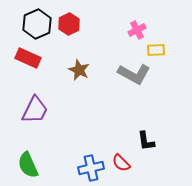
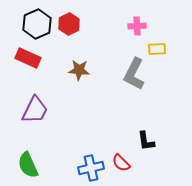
pink cross: moved 4 px up; rotated 24 degrees clockwise
yellow rectangle: moved 1 px right, 1 px up
brown star: rotated 20 degrees counterclockwise
gray L-shape: rotated 88 degrees clockwise
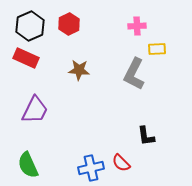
black hexagon: moved 7 px left, 2 px down
red rectangle: moved 2 px left
black L-shape: moved 5 px up
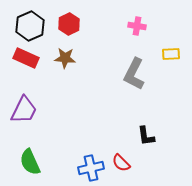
pink cross: rotated 12 degrees clockwise
yellow rectangle: moved 14 px right, 5 px down
brown star: moved 14 px left, 12 px up
purple trapezoid: moved 11 px left
green semicircle: moved 2 px right, 3 px up
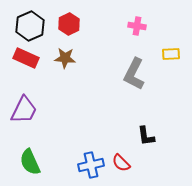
blue cross: moved 3 px up
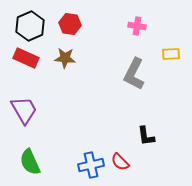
red hexagon: moved 1 px right; rotated 25 degrees counterclockwise
purple trapezoid: rotated 56 degrees counterclockwise
red semicircle: moved 1 px left, 1 px up
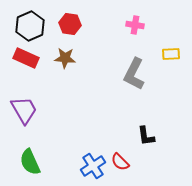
pink cross: moved 2 px left, 1 px up
blue cross: moved 2 px right, 1 px down; rotated 20 degrees counterclockwise
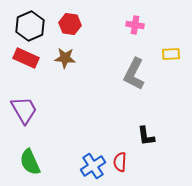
red semicircle: rotated 48 degrees clockwise
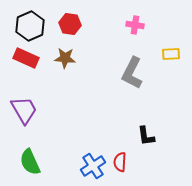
gray L-shape: moved 2 px left, 1 px up
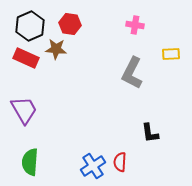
brown star: moved 9 px left, 9 px up
black L-shape: moved 4 px right, 3 px up
green semicircle: rotated 28 degrees clockwise
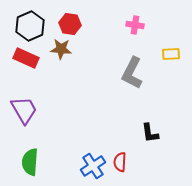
brown star: moved 5 px right
